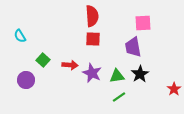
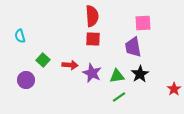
cyan semicircle: rotated 16 degrees clockwise
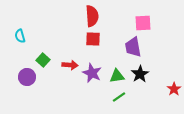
purple circle: moved 1 px right, 3 px up
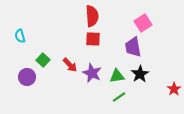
pink square: rotated 30 degrees counterclockwise
red arrow: rotated 42 degrees clockwise
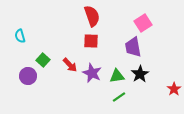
red semicircle: rotated 15 degrees counterclockwise
red square: moved 2 px left, 2 px down
purple circle: moved 1 px right, 1 px up
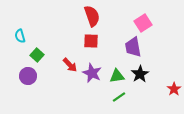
green square: moved 6 px left, 5 px up
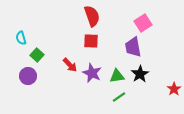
cyan semicircle: moved 1 px right, 2 px down
